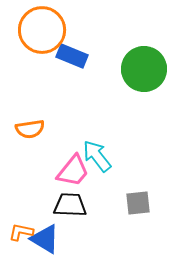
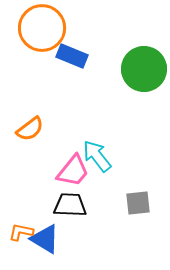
orange circle: moved 2 px up
orange semicircle: rotated 28 degrees counterclockwise
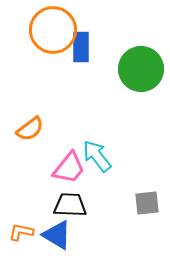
orange circle: moved 11 px right, 2 px down
blue rectangle: moved 9 px right, 9 px up; rotated 68 degrees clockwise
green circle: moved 3 px left
pink trapezoid: moved 4 px left, 3 px up
gray square: moved 9 px right
blue triangle: moved 12 px right, 4 px up
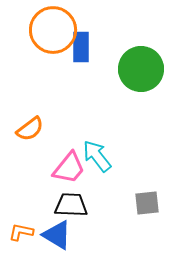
black trapezoid: moved 1 px right
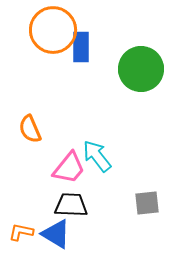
orange semicircle: rotated 104 degrees clockwise
blue triangle: moved 1 px left, 1 px up
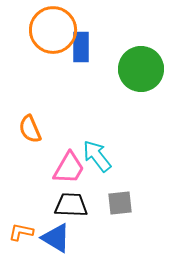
pink trapezoid: rotated 9 degrees counterclockwise
gray square: moved 27 px left
blue triangle: moved 4 px down
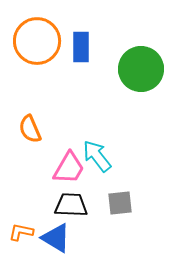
orange circle: moved 16 px left, 11 px down
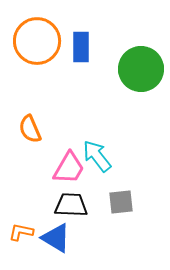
gray square: moved 1 px right, 1 px up
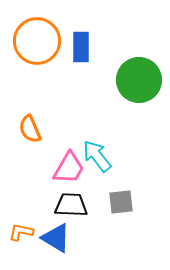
green circle: moved 2 px left, 11 px down
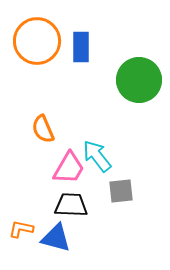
orange semicircle: moved 13 px right
gray square: moved 11 px up
orange L-shape: moved 3 px up
blue triangle: rotated 16 degrees counterclockwise
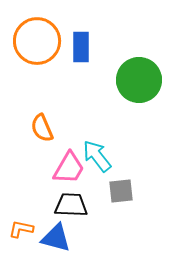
orange semicircle: moved 1 px left, 1 px up
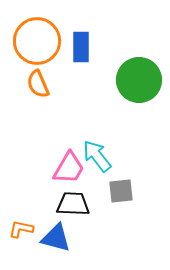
orange semicircle: moved 4 px left, 44 px up
black trapezoid: moved 2 px right, 1 px up
